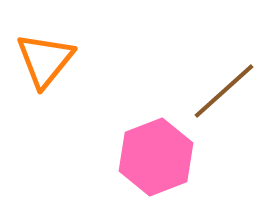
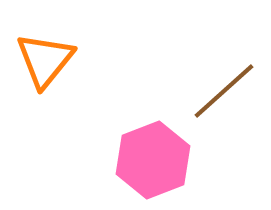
pink hexagon: moved 3 px left, 3 px down
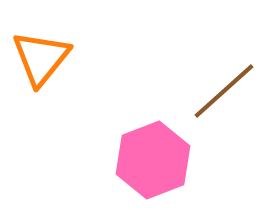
orange triangle: moved 4 px left, 2 px up
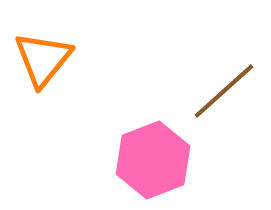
orange triangle: moved 2 px right, 1 px down
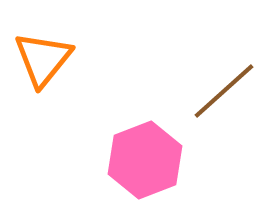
pink hexagon: moved 8 px left
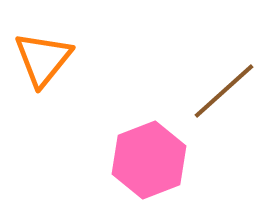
pink hexagon: moved 4 px right
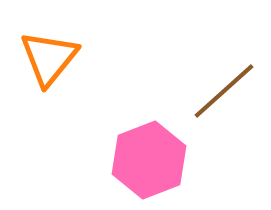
orange triangle: moved 6 px right, 1 px up
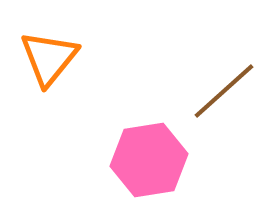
pink hexagon: rotated 12 degrees clockwise
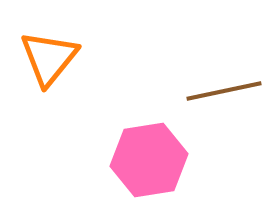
brown line: rotated 30 degrees clockwise
